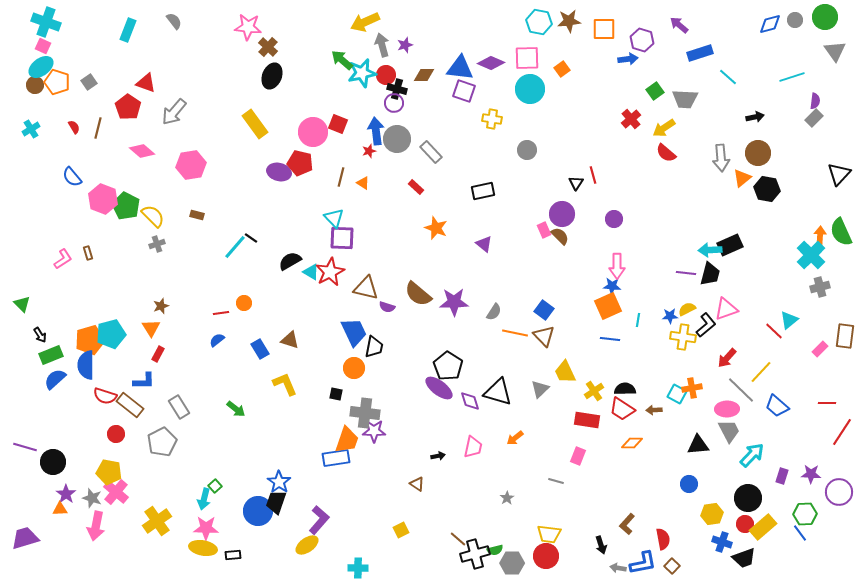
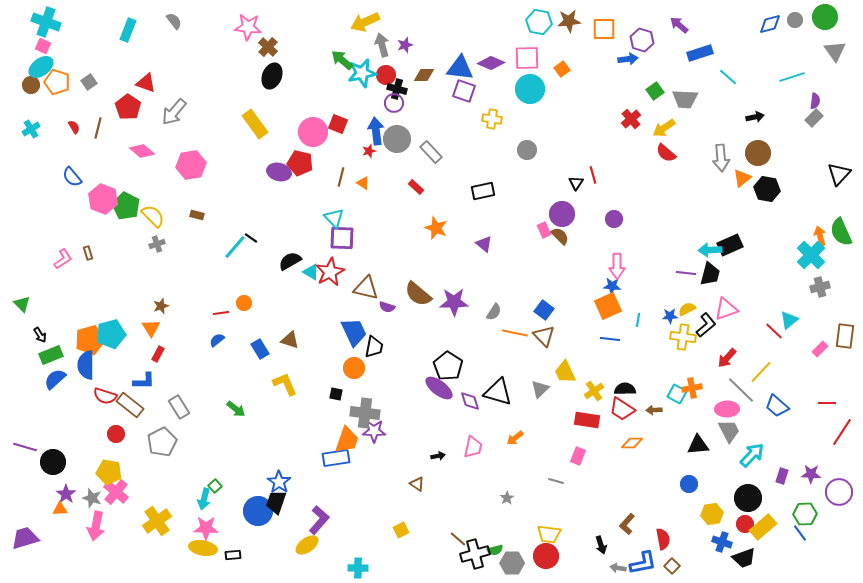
brown circle at (35, 85): moved 4 px left
orange arrow at (820, 236): rotated 18 degrees counterclockwise
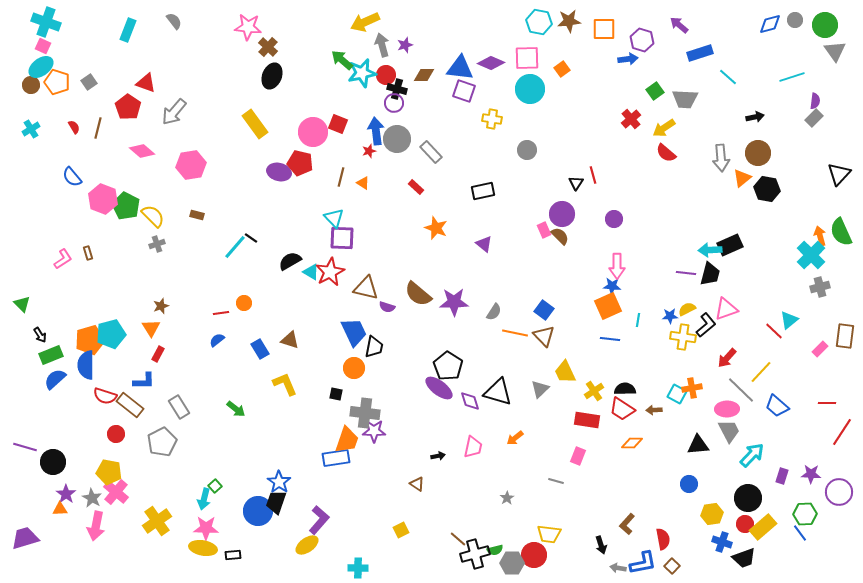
green circle at (825, 17): moved 8 px down
gray star at (92, 498): rotated 12 degrees clockwise
red circle at (546, 556): moved 12 px left, 1 px up
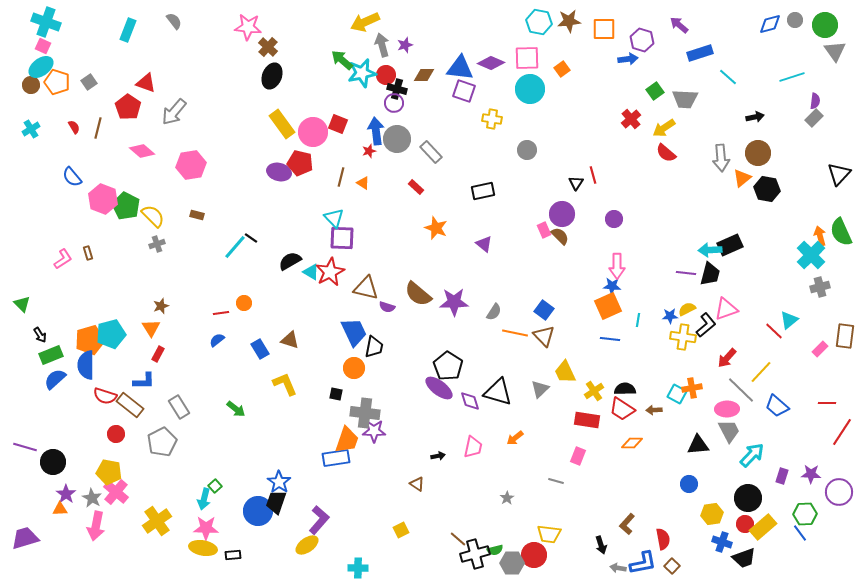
yellow rectangle at (255, 124): moved 27 px right
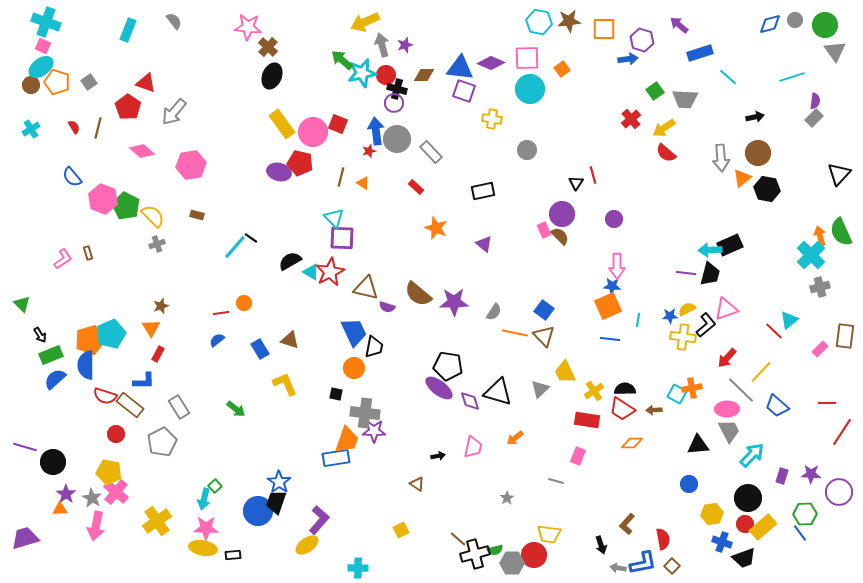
cyan pentagon at (111, 334): rotated 8 degrees counterclockwise
black pentagon at (448, 366): rotated 24 degrees counterclockwise
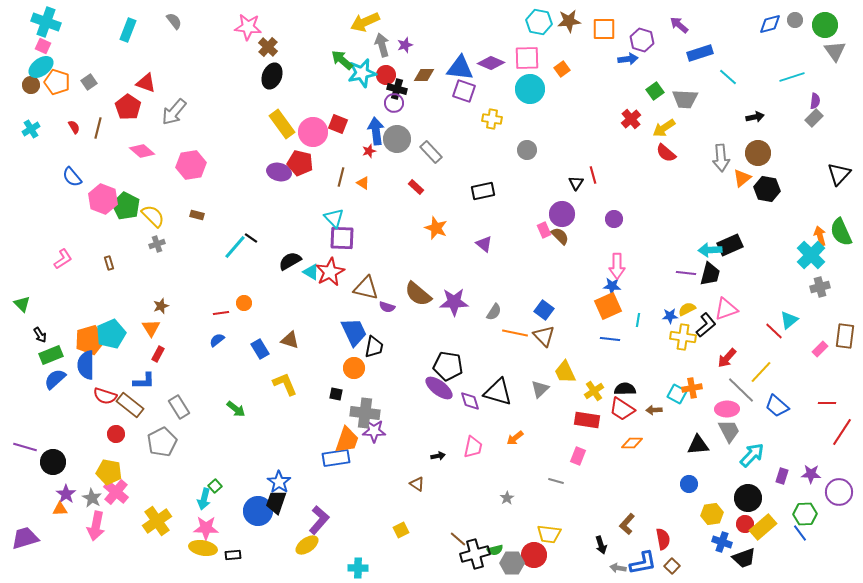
brown rectangle at (88, 253): moved 21 px right, 10 px down
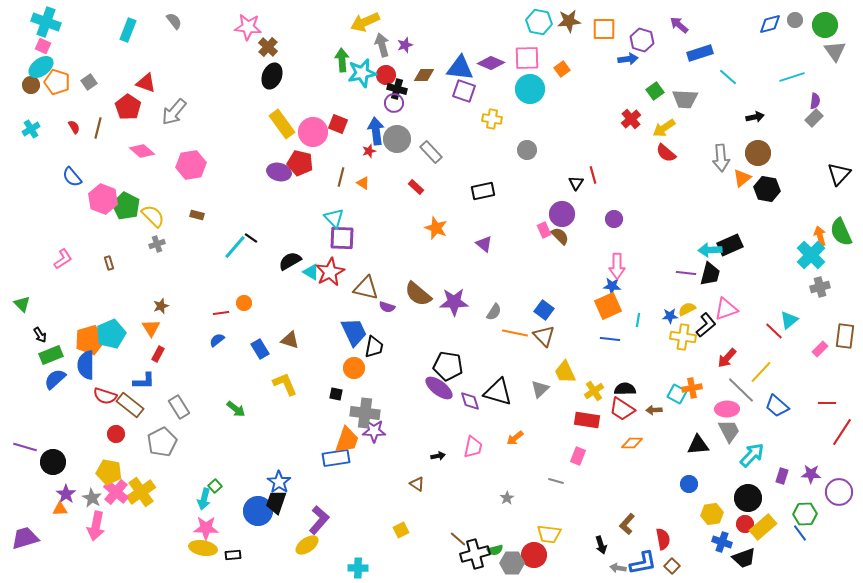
green arrow at (342, 60): rotated 45 degrees clockwise
yellow cross at (157, 521): moved 16 px left, 29 px up
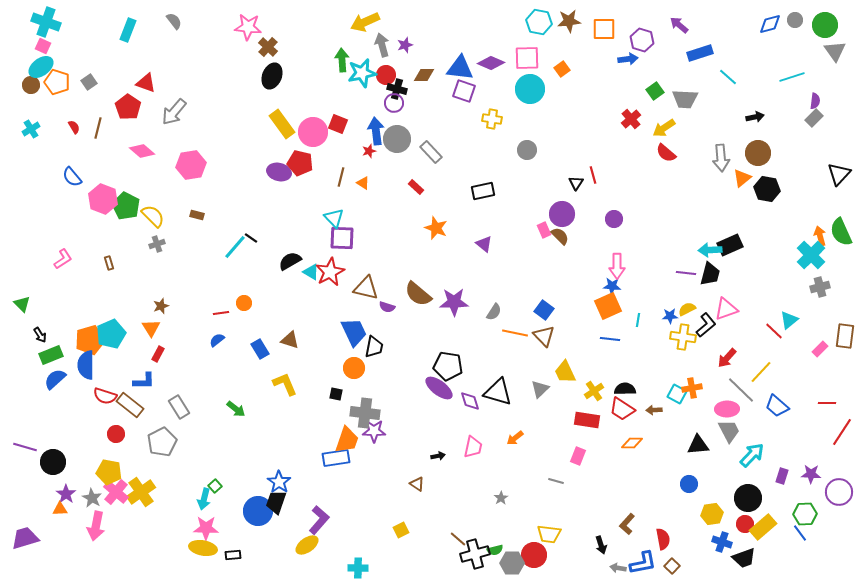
gray star at (507, 498): moved 6 px left
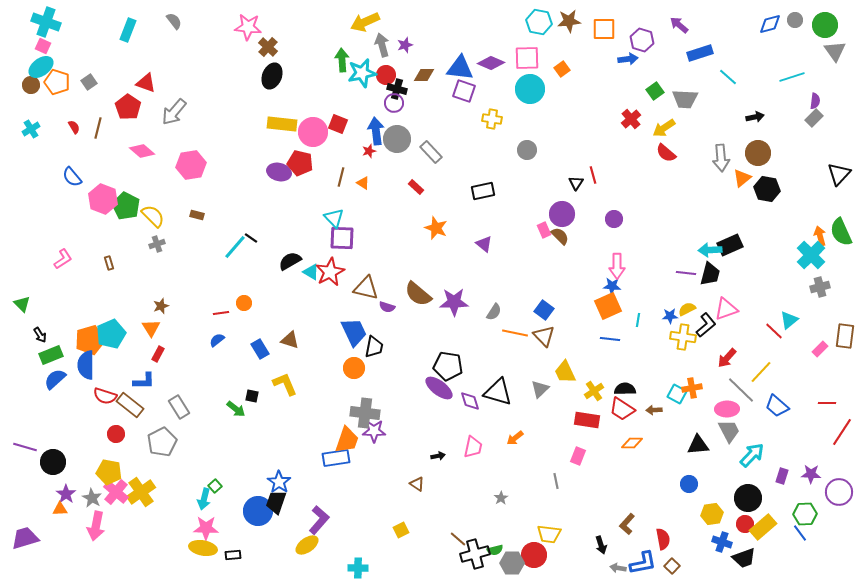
yellow rectangle at (282, 124): rotated 48 degrees counterclockwise
black square at (336, 394): moved 84 px left, 2 px down
gray line at (556, 481): rotated 63 degrees clockwise
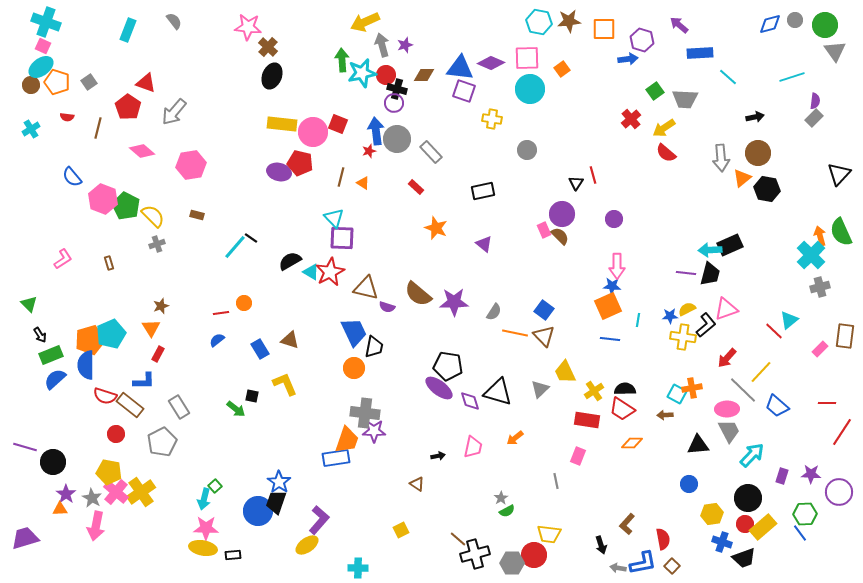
blue rectangle at (700, 53): rotated 15 degrees clockwise
red semicircle at (74, 127): moved 7 px left, 10 px up; rotated 128 degrees clockwise
green triangle at (22, 304): moved 7 px right
gray line at (741, 390): moved 2 px right
brown arrow at (654, 410): moved 11 px right, 5 px down
green semicircle at (495, 550): moved 12 px right, 39 px up; rotated 14 degrees counterclockwise
